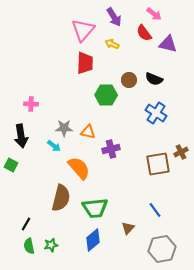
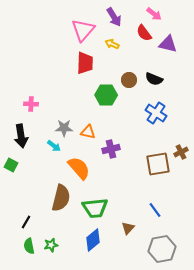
black line: moved 2 px up
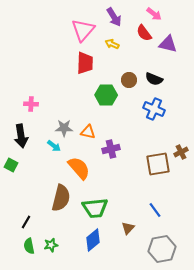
blue cross: moved 2 px left, 4 px up; rotated 10 degrees counterclockwise
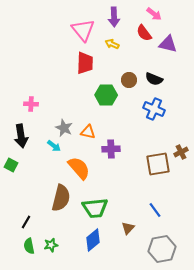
purple arrow: rotated 30 degrees clockwise
pink triangle: rotated 20 degrees counterclockwise
gray star: rotated 24 degrees clockwise
purple cross: rotated 12 degrees clockwise
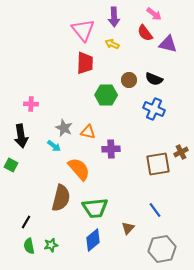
red semicircle: moved 1 px right
orange semicircle: moved 1 px down
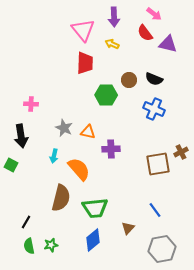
cyan arrow: moved 10 px down; rotated 64 degrees clockwise
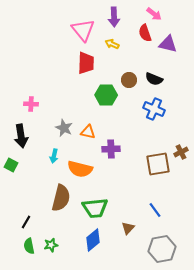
red semicircle: rotated 18 degrees clockwise
red trapezoid: moved 1 px right
orange semicircle: moved 1 px right; rotated 145 degrees clockwise
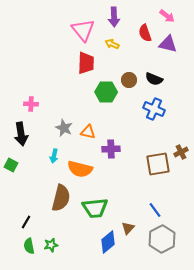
pink arrow: moved 13 px right, 2 px down
green hexagon: moved 3 px up
black arrow: moved 2 px up
blue diamond: moved 15 px right, 2 px down
gray hexagon: moved 10 px up; rotated 16 degrees counterclockwise
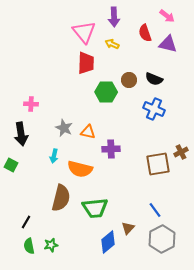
pink triangle: moved 1 px right, 2 px down
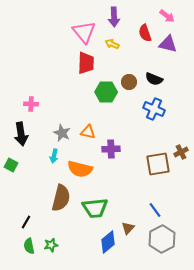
brown circle: moved 2 px down
gray star: moved 2 px left, 5 px down
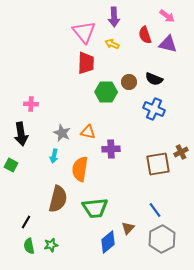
red semicircle: moved 2 px down
orange semicircle: rotated 85 degrees clockwise
brown semicircle: moved 3 px left, 1 px down
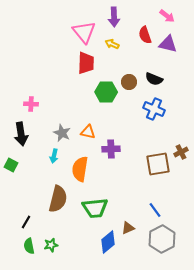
brown triangle: rotated 24 degrees clockwise
